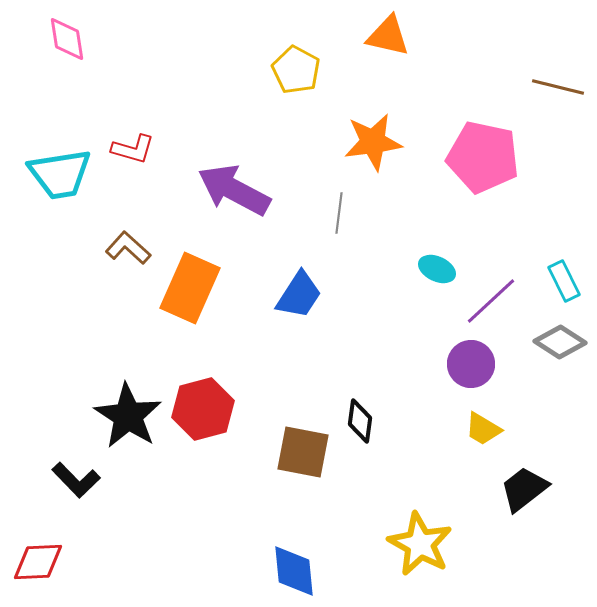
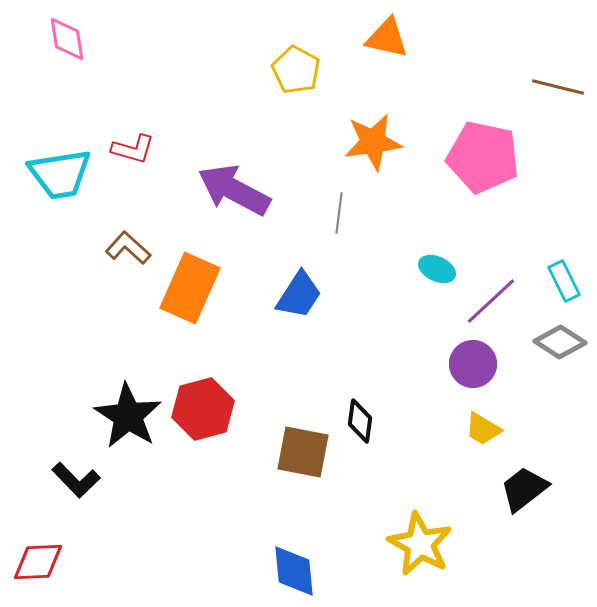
orange triangle: moved 1 px left, 2 px down
purple circle: moved 2 px right
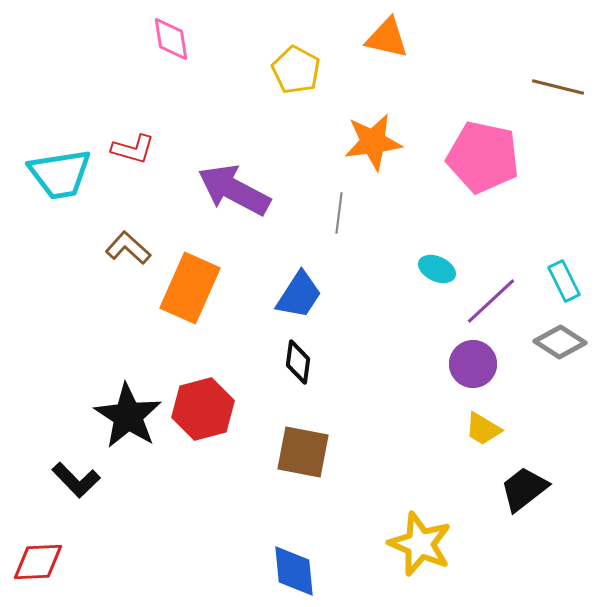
pink diamond: moved 104 px right
black diamond: moved 62 px left, 59 px up
yellow star: rotated 6 degrees counterclockwise
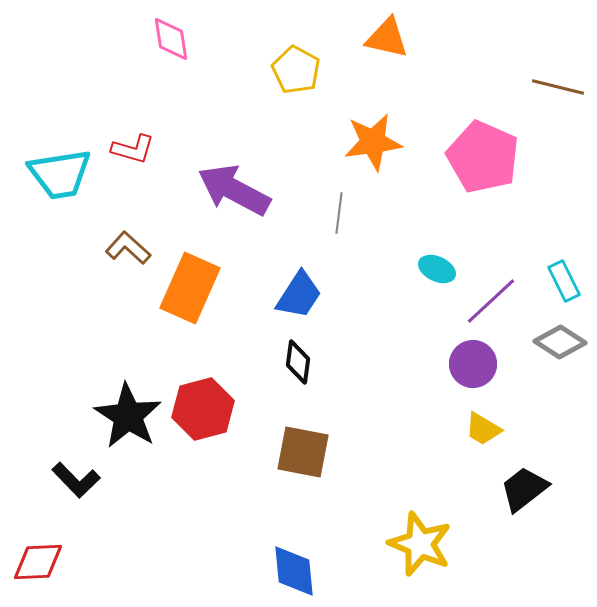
pink pentagon: rotated 12 degrees clockwise
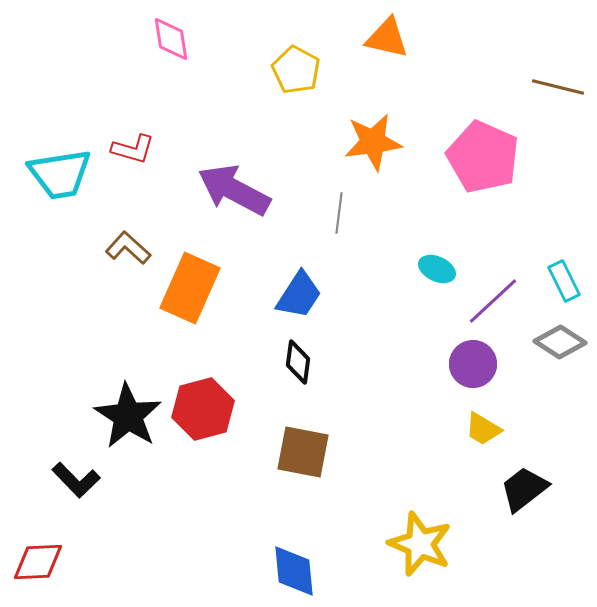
purple line: moved 2 px right
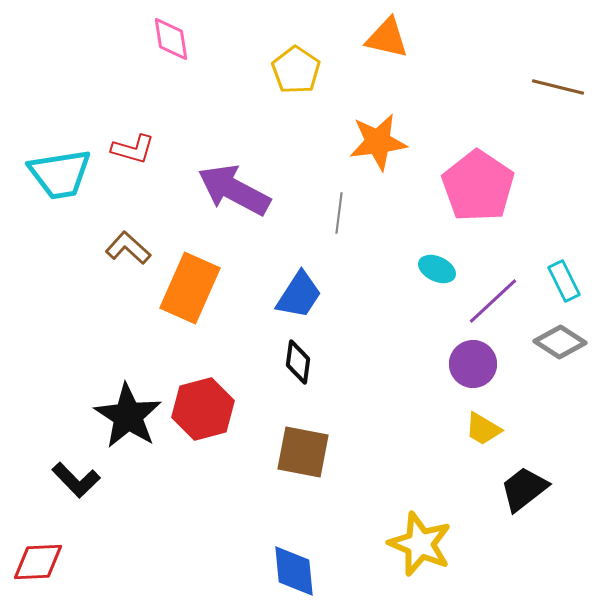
yellow pentagon: rotated 6 degrees clockwise
orange star: moved 5 px right
pink pentagon: moved 5 px left, 29 px down; rotated 10 degrees clockwise
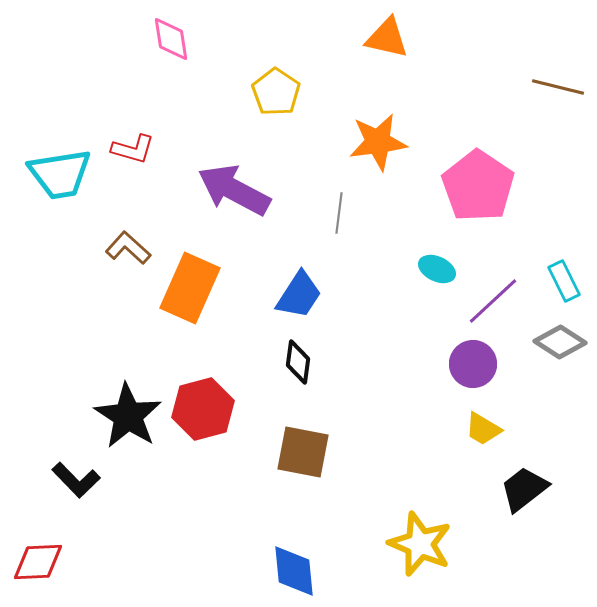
yellow pentagon: moved 20 px left, 22 px down
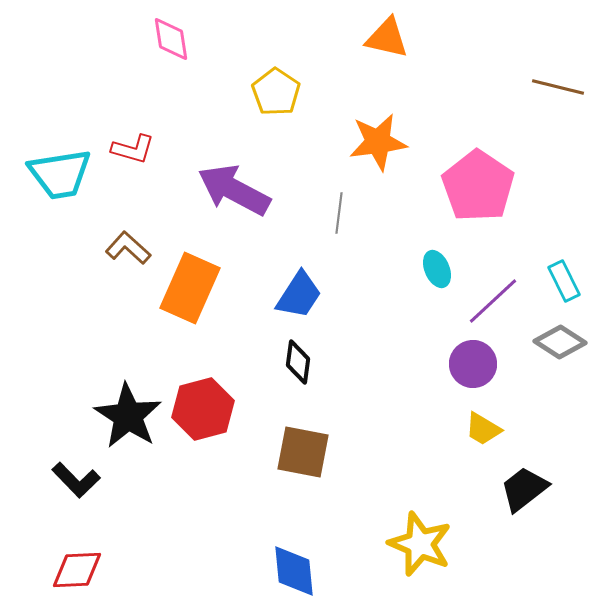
cyan ellipse: rotated 42 degrees clockwise
red diamond: moved 39 px right, 8 px down
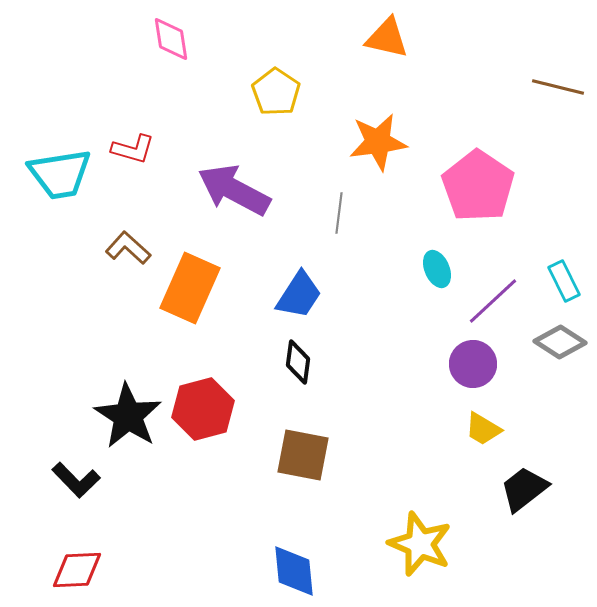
brown square: moved 3 px down
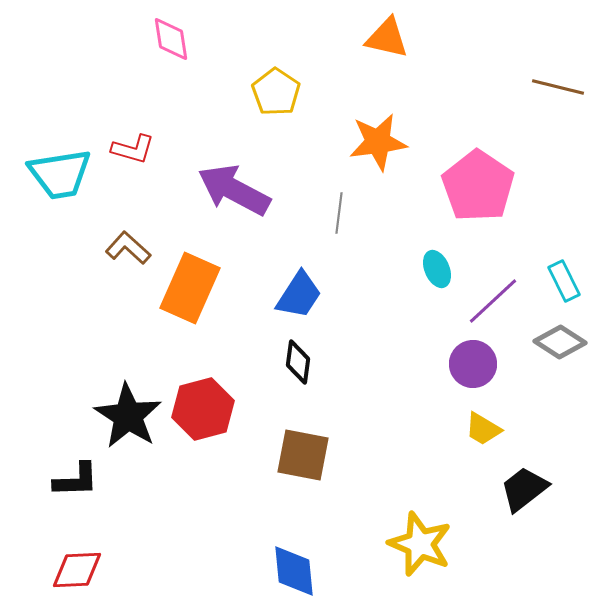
black L-shape: rotated 48 degrees counterclockwise
